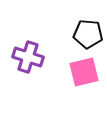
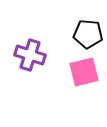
purple cross: moved 2 px right, 2 px up
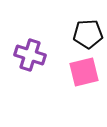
black pentagon: rotated 8 degrees counterclockwise
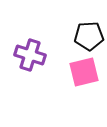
black pentagon: moved 1 px right, 2 px down
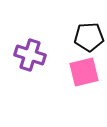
black pentagon: moved 1 px down
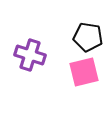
black pentagon: moved 1 px left; rotated 12 degrees clockwise
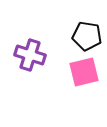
black pentagon: moved 1 px left, 1 px up
